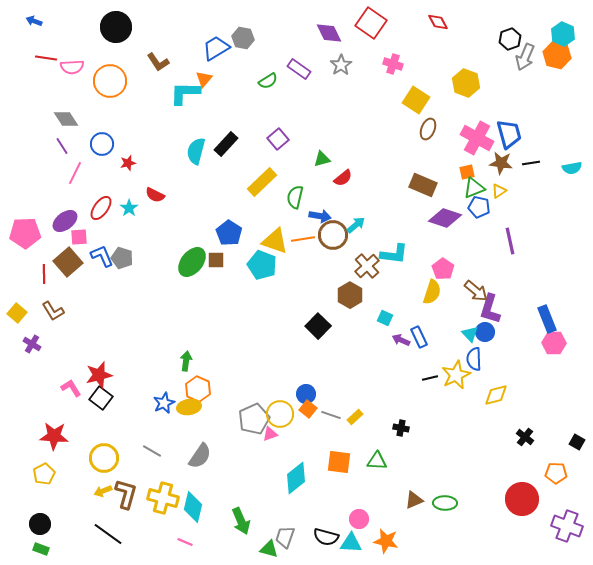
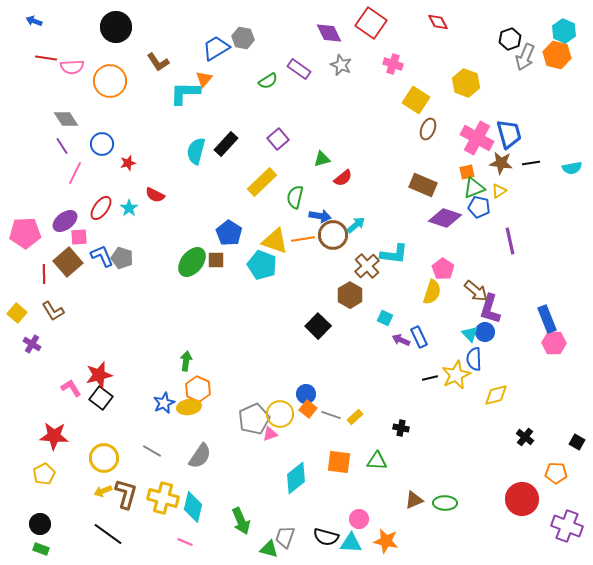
cyan hexagon at (563, 34): moved 1 px right, 3 px up
gray star at (341, 65): rotated 15 degrees counterclockwise
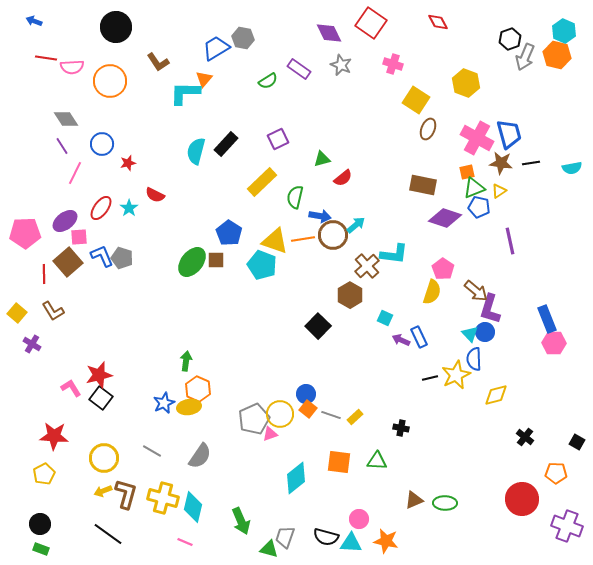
purple square at (278, 139): rotated 15 degrees clockwise
brown rectangle at (423, 185): rotated 12 degrees counterclockwise
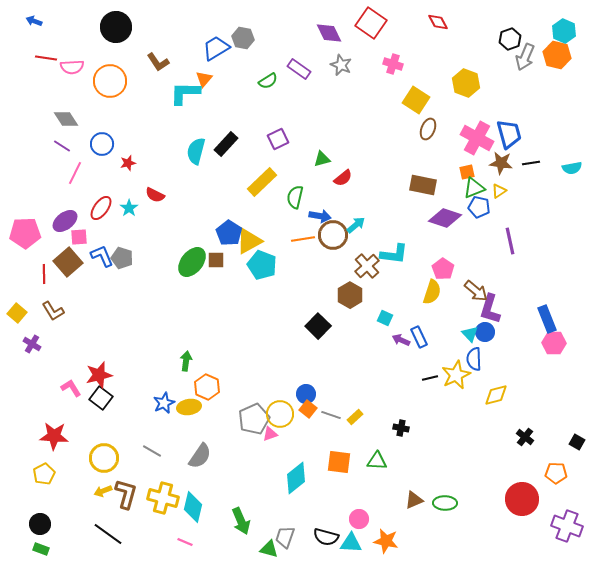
purple line at (62, 146): rotated 24 degrees counterclockwise
yellow triangle at (275, 241): moved 26 px left; rotated 48 degrees counterclockwise
orange hexagon at (198, 389): moved 9 px right, 2 px up
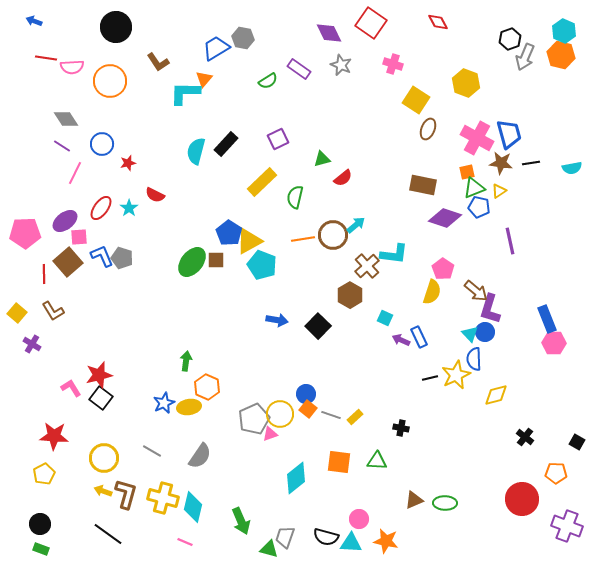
orange hexagon at (557, 55): moved 4 px right
blue arrow at (320, 216): moved 43 px left, 104 px down
yellow arrow at (103, 491): rotated 42 degrees clockwise
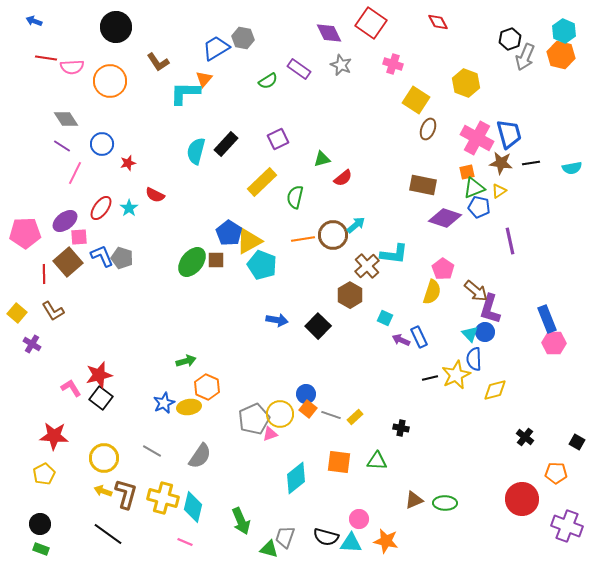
green arrow at (186, 361): rotated 66 degrees clockwise
yellow diamond at (496, 395): moved 1 px left, 5 px up
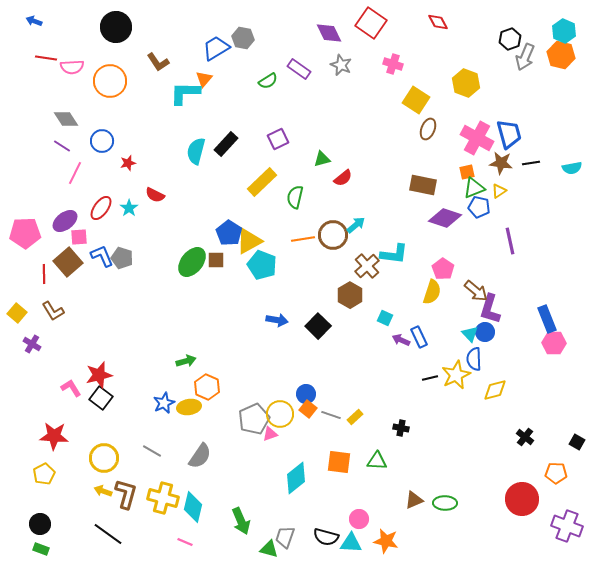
blue circle at (102, 144): moved 3 px up
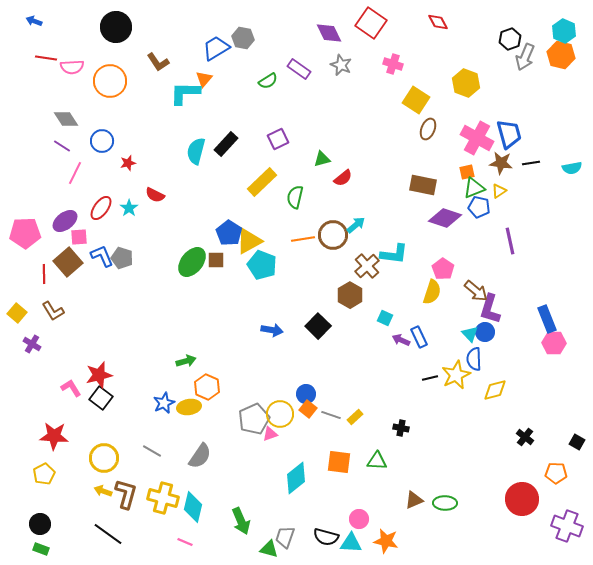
blue arrow at (277, 320): moved 5 px left, 10 px down
